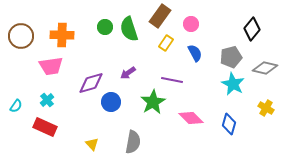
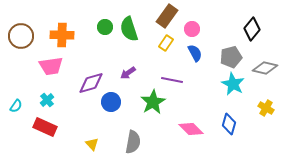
brown rectangle: moved 7 px right
pink circle: moved 1 px right, 5 px down
pink diamond: moved 11 px down
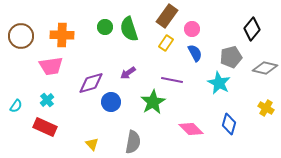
cyan star: moved 14 px left, 1 px up
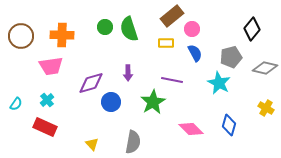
brown rectangle: moved 5 px right; rotated 15 degrees clockwise
yellow rectangle: rotated 56 degrees clockwise
purple arrow: rotated 56 degrees counterclockwise
cyan semicircle: moved 2 px up
blue diamond: moved 1 px down
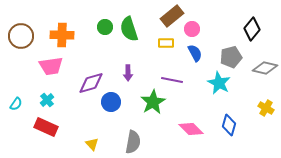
red rectangle: moved 1 px right
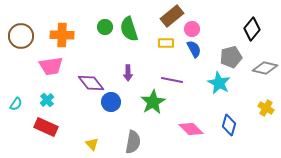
blue semicircle: moved 1 px left, 4 px up
purple diamond: rotated 68 degrees clockwise
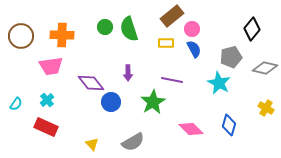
gray semicircle: rotated 50 degrees clockwise
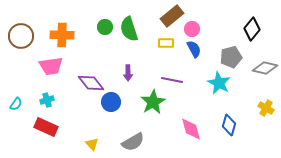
cyan cross: rotated 24 degrees clockwise
pink diamond: rotated 30 degrees clockwise
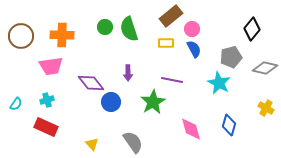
brown rectangle: moved 1 px left
gray semicircle: rotated 95 degrees counterclockwise
